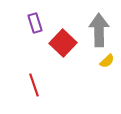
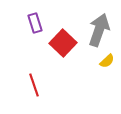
gray arrow: rotated 20 degrees clockwise
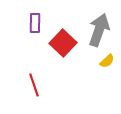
purple rectangle: rotated 18 degrees clockwise
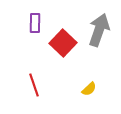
yellow semicircle: moved 18 px left, 28 px down
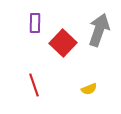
yellow semicircle: rotated 21 degrees clockwise
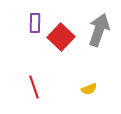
red square: moved 2 px left, 6 px up
red line: moved 2 px down
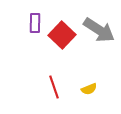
gray arrow: rotated 104 degrees clockwise
red square: moved 1 px right, 2 px up
red line: moved 20 px right
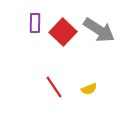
red square: moved 1 px right, 3 px up
red line: rotated 15 degrees counterclockwise
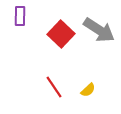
purple rectangle: moved 15 px left, 7 px up
red square: moved 2 px left, 2 px down
yellow semicircle: moved 1 px left, 1 px down; rotated 21 degrees counterclockwise
